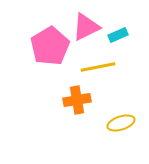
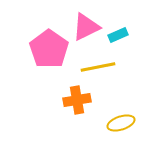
pink pentagon: moved 1 px left, 3 px down; rotated 6 degrees counterclockwise
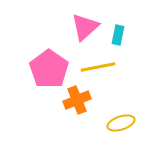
pink triangle: moved 1 px left; rotated 16 degrees counterclockwise
cyan rectangle: rotated 54 degrees counterclockwise
pink pentagon: moved 20 px down
orange cross: rotated 12 degrees counterclockwise
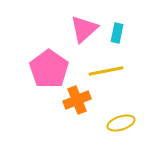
pink triangle: moved 1 px left, 2 px down
cyan rectangle: moved 1 px left, 2 px up
yellow line: moved 8 px right, 4 px down
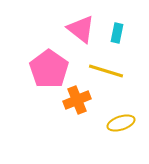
pink triangle: moved 3 px left; rotated 40 degrees counterclockwise
yellow line: rotated 28 degrees clockwise
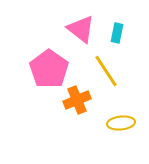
yellow line: rotated 40 degrees clockwise
yellow ellipse: rotated 12 degrees clockwise
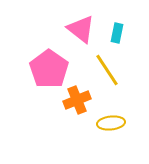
yellow line: moved 1 px right, 1 px up
yellow ellipse: moved 10 px left
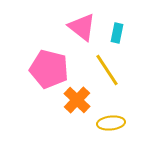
pink triangle: moved 1 px right, 2 px up
pink pentagon: rotated 21 degrees counterclockwise
orange cross: rotated 24 degrees counterclockwise
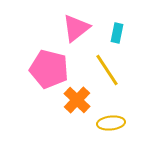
pink triangle: moved 6 px left, 1 px down; rotated 44 degrees clockwise
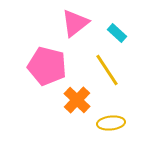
pink triangle: moved 1 px left, 5 px up
cyan rectangle: rotated 60 degrees counterclockwise
pink pentagon: moved 2 px left, 3 px up
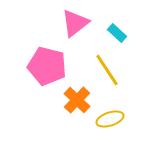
yellow ellipse: moved 1 px left, 4 px up; rotated 12 degrees counterclockwise
